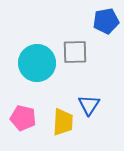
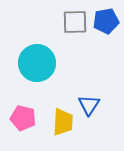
gray square: moved 30 px up
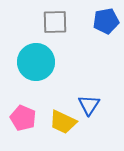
gray square: moved 20 px left
cyan circle: moved 1 px left, 1 px up
pink pentagon: rotated 10 degrees clockwise
yellow trapezoid: rotated 112 degrees clockwise
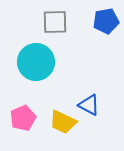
blue triangle: rotated 35 degrees counterclockwise
pink pentagon: rotated 25 degrees clockwise
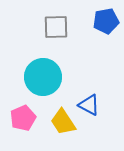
gray square: moved 1 px right, 5 px down
cyan circle: moved 7 px right, 15 px down
yellow trapezoid: rotated 32 degrees clockwise
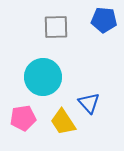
blue pentagon: moved 2 px left, 1 px up; rotated 15 degrees clockwise
blue triangle: moved 2 px up; rotated 20 degrees clockwise
pink pentagon: rotated 15 degrees clockwise
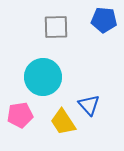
blue triangle: moved 2 px down
pink pentagon: moved 3 px left, 3 px up
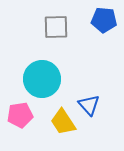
cyan circle: moved 1 px left, 2 px down
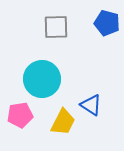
blue pentagon: moved 3 px right, 3 px down; rotated 10 degrees clockwise
blue triangle: moved 2 px right; rotated 15 degrees counterclockwise
yellow trapezoid: rotated 120 degrees counterclockwise
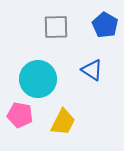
blue pentagon: moved 2 px left, 2 px down; rotated 15 degrees clockwise
cyan circle: moved 4 px left
blue triangle: moved 1 px right, 35 px up
pink pentagon: rotated 20 degrees clockwise
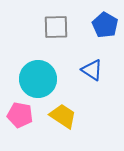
yellow trapezoid: moved 6 px up; rotated 84 degrees counterclockwise
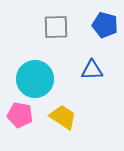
blue pentagon: rotated 15 degrees counterclockwise
blue triangle: rotated 35 degrees counterclockwise
cyan circle: moved 3 px left
yellow trapezoid: moved 1 px down
